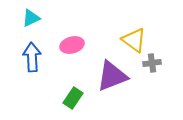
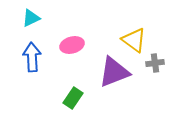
gray cross: moved 3 px right
purple triangle: moved 2 px right, 4 px up
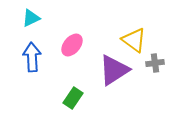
pink ellipse: rotated 35 degrees counterclockwise
purple triangle: moved 2 px up; rotated 12 degrees counterclockwise
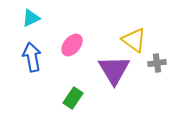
blue arrow: rotated 8 degrees counterclockwise
gray cross: moved 2 px right
purple triangle: rotated 28 degrees counterclockwise
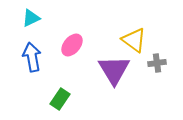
green rectangle: moved 13 px left, 1 px down
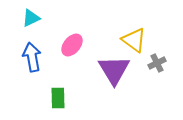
gray cross: rotated 18 degrees counterclockwise
green rectangle: moved 2 px left, 1 px up; rotated 35 degrees counterclockwise
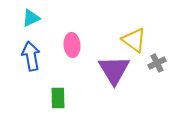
pink ellipse: rotated 45 degrees counterclockwise
blue arrow: moved 1 px left, 1 px up
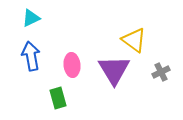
pink ellipse: moved 20 px down
gray cross: moved 4 px right, 9 px down
green rectangle: rotated 15 degrees counterclockwise
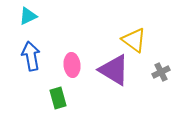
cyan triangle: moved 3 px left, 2 px up
purple triangle: rotated 28 degrees counterclockwise
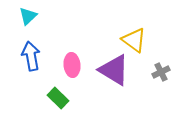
cyan triangle: rotated 18 degrees counterclockwise
green rectangle: rotated 30 degrees counterclockwise
